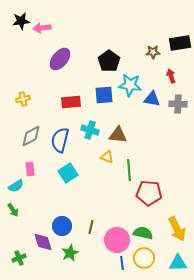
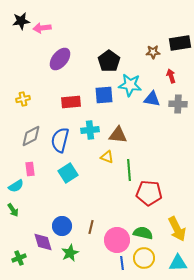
cyan cross: rotated 24 degrees counterclockwise
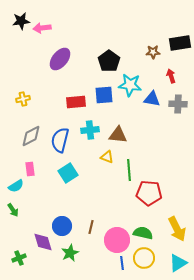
red rectangle: moved 5 px right
cyan triangle: rotated 30 degrees counterclockwise
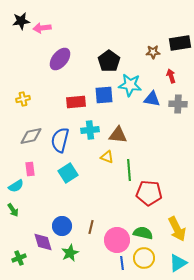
gray diamond: rotated 15 degrees clockwise
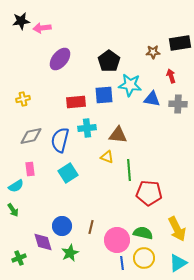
cyan cross: moved 3 px left, 2 px up
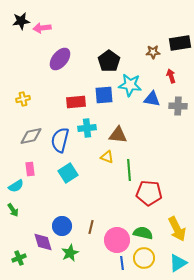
gray cross: moved 2 px down
